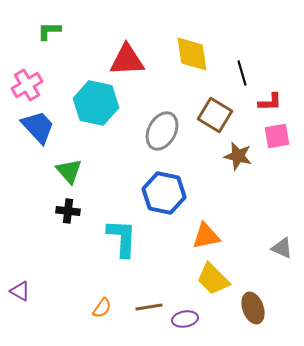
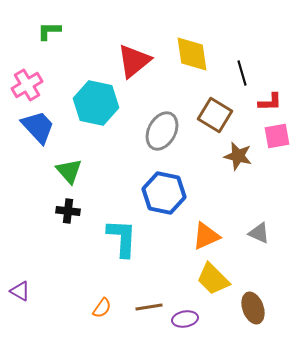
red triangle: moved 7 px right, 1 px down; rotated 36 degrees counterclockwise
orange triangle: rotated 12 degrees counterclockwise
gray triangle: moved 23 px left, 15 px up
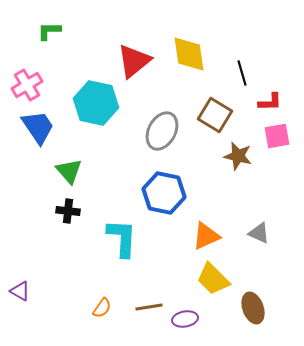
yellow diamond: moved 3 px left
blue trapezoid: rotated 9 degrees clockwise
